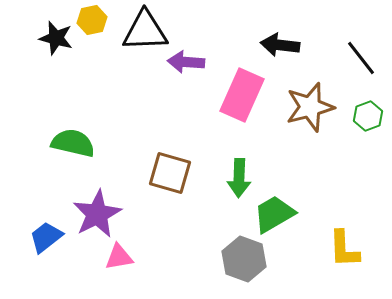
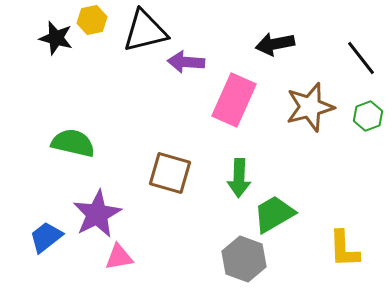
black triangle: rotated 12 degrees counterclockwise
black arrow: moved 5 px left, 1 px up; rotated 18 degrees counterclockwise
pink rectangle: moved 8 px left, 5 px down
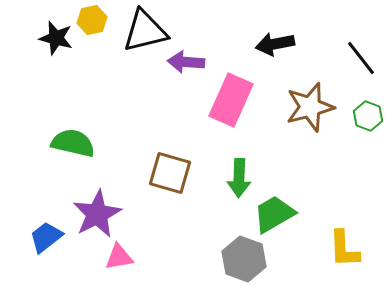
pink rectangle: moved 3 px left
green hexagon: rotated 20 degrees counterclockwise
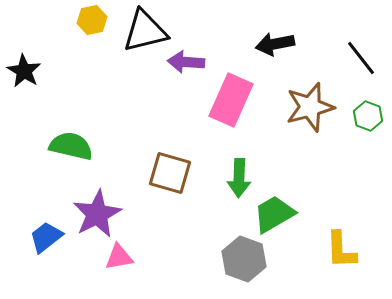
black star: moved 32 px left, 33 px down; rotated 16 degrees clockwise
green semicircle: moved 2 px left, 3 px down
yellow L-shape: moved 3 px left, 1 px down
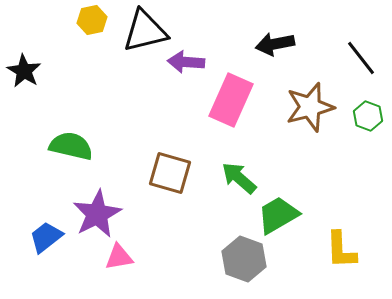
green arrow: rotated 129 degrees clockwise
green trapezoid: moved 4 px right, 1 px down
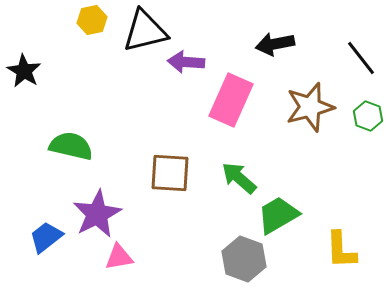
brown square: rotated 12 degrees counterclockwise
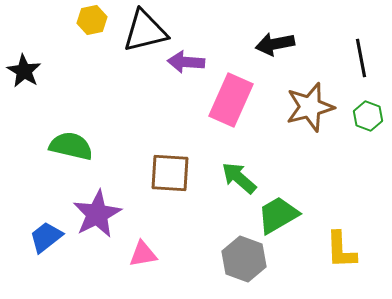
black line: rotated 27 degrees clockwise
pink triangle: moved 24 px right, 3 px up
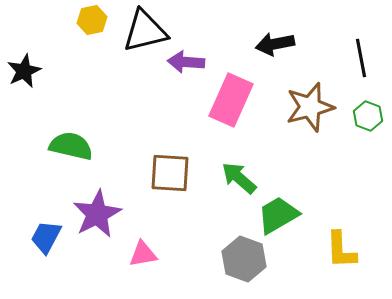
black star: rotated 16 degrees clockwise
blue trapezoid: rotated 24 degrees counterclockwise
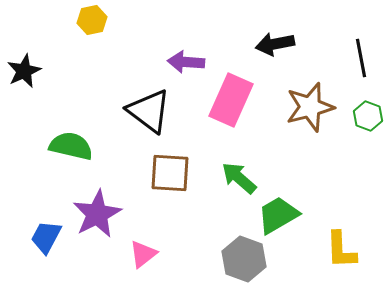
black triangle: moved 4 px right, 80 px down; rotated 51 degrees clockwise
pink triangle: rotated 28 degrees counterclockwise
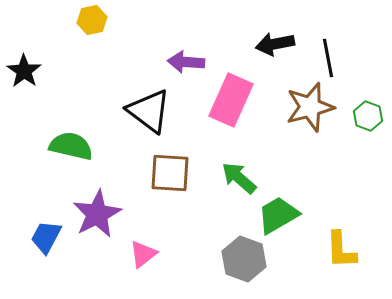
black line: moved 33 px left
black star: rotated 12 degrees counterclockwise
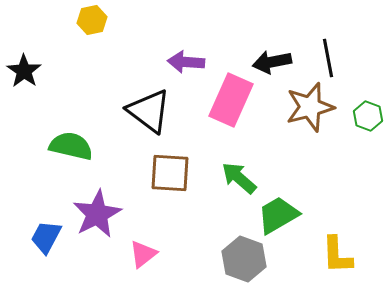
black arrow: moved 3 px left, 18 px down
yellow L-shape: moved 4 px left, 5 px down
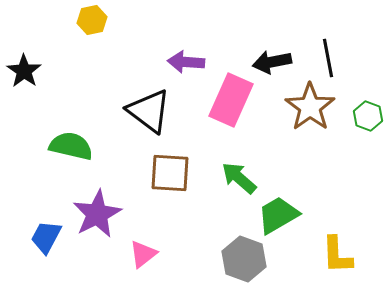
brown star: rotated 21 degrees counterclockwise
